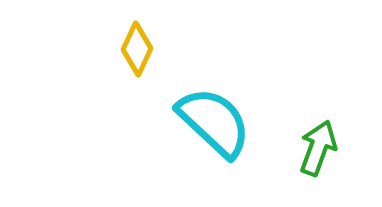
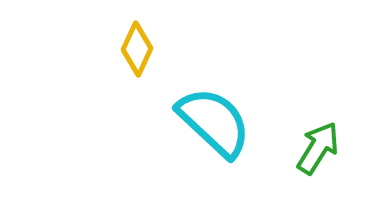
green arrow: rotated 12 degrees clockwise
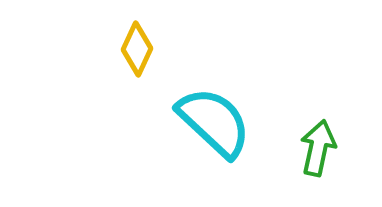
green arrow: rotated 20 degrees counterclockwise
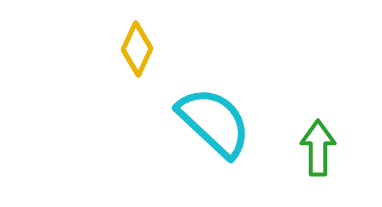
green arrow: rotated 12 degrees counterclockwise
